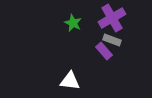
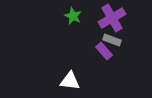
green star: moved 7 px up
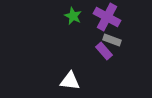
purple cross: moved 5 px left, 1 px up; rotated 32 degrees counterclockwise
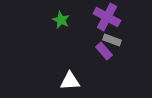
green star: moved 12 px left, 4 px down
white triangle: rotated 10 degrees counterclockwise
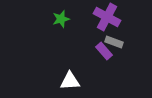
green star: moved 1 px up; rotated 30 degrees clockwise
gray rectangle: moved 2 px right, 2 px down
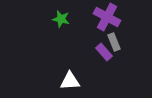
green star: rotated 30 degrees clockwise
gray rectangle: rotated 48 degrees clockwise
purple rectangle: moved 1 px down
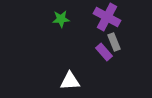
green star: rotated 18 degrees counterclockwise
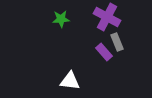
gray rectangle: moved 3 px right
white triangle: rotated 10 degrees clockwise
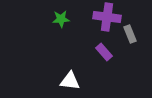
purple cross: rotated 20 degrees counterclockwise
gray rectangle: moved 13 px right, 8 px up
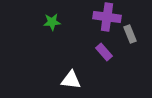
green star: moved 9 px left, 3 px down
white triangle: moved 1 px right, 1 px up
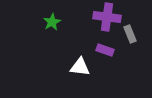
green star: rotated 24 degrees counterclockwise
purple rectangle: moved 1 px right, 2 px up; rotated 30 degrees counterclockwise
white triangle: moved 9 px right, 13 px up
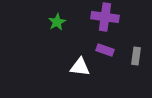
purple cross: moved 2 px left
green star: moved 5 px right
gray rectangle: moved 6 px right, 22 px down; rotated 30 degrees clockwise
